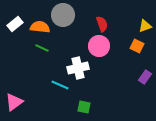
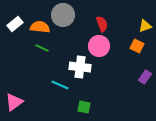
white cross: moved 2 px right, 1 px up; rotated 20 degrees clockwise
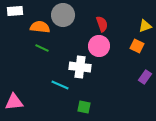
white rectangle: moved 13 px up; rotated 35 degrees clockwise
pink triangle: rotated 30 degrees clockwise
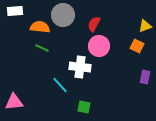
red semicircle: moved 8 px left; rotated 133 degrees counterclockwise
purple rectangle: rotated 24 degrees counterclockwise
cyan line: rotated 24 degrees clockwise
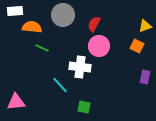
orange semicircle: moved 8 px left
pink triangle: moved 2 px right
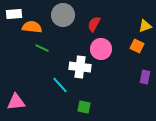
white rectangle: moved 1 px left, 3 px down
pink circle: moved 2 px right, 3 px down
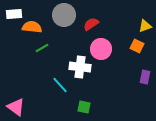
gray circle: moved 1 px right
red semicircle: moved 3 px left; rotated 28 degrees clockwise
green line: rotated 56 degrees counterclockwise
pink triangle: moved 5 px down; rotated 42 degrees clockwise
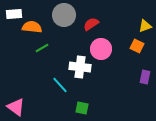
green square: moved 2 px left, 1 px down
